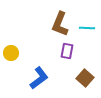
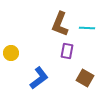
brown square: rotated 12 degrees counterclockwise
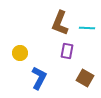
brown L-shape: moved 1 px up
yellow circle: moved 9 px right
blue L-shape: rotated 25 degrees counterclockwise
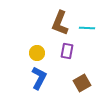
yellow circle: moved 17 px right
brown square: moved 3 px left, 5 px down; rotated 30 degrees clockwise
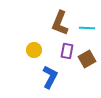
yellow circle: moved 3 px left, 3 px up
blue L-shape: moved 11 px right, 1 px up
brown square: moved 5 px right, 24 px up
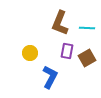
yellow circle: moved 4 px left, 3 px down
brown square: moved 1 px up
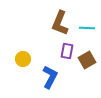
yellow circle: moved 7 px left, 6 px down
brown square: moved 2 px down
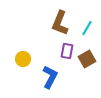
cyan line: rotated 63 degrees counterclockwise
brown square: moved 1 px up
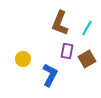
blue L-shape: moved 2 px up
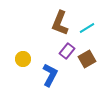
cyan line: rotated 28 degrees clockwise
purple rectangle: rotated 28 degrees clockwise
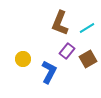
brown square: moved 1 px right
blue L-shape: moved 1 px left, 3 px up
